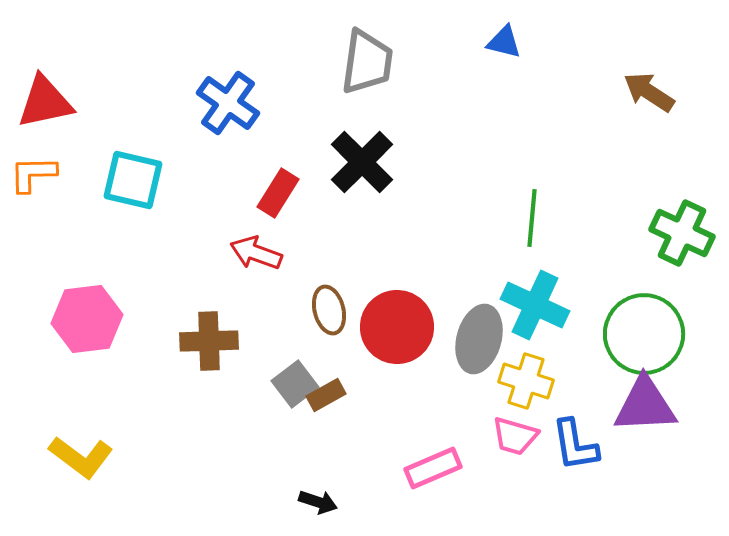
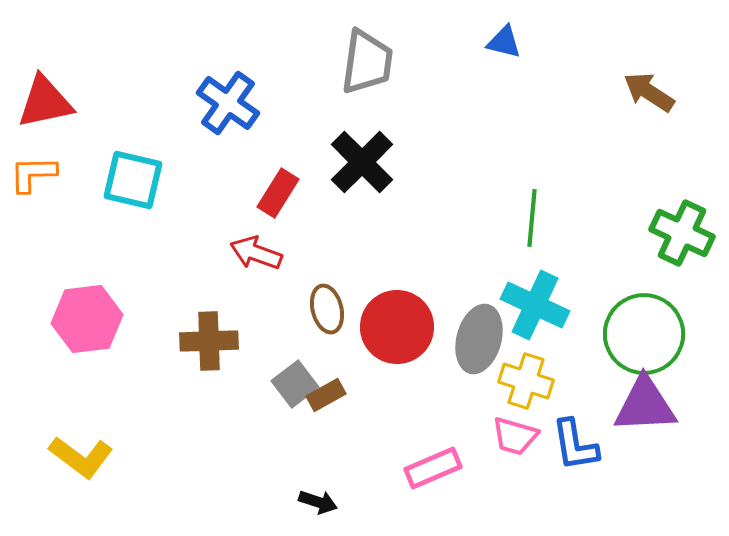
brown ellipse: moved 2 px left, 1 px up
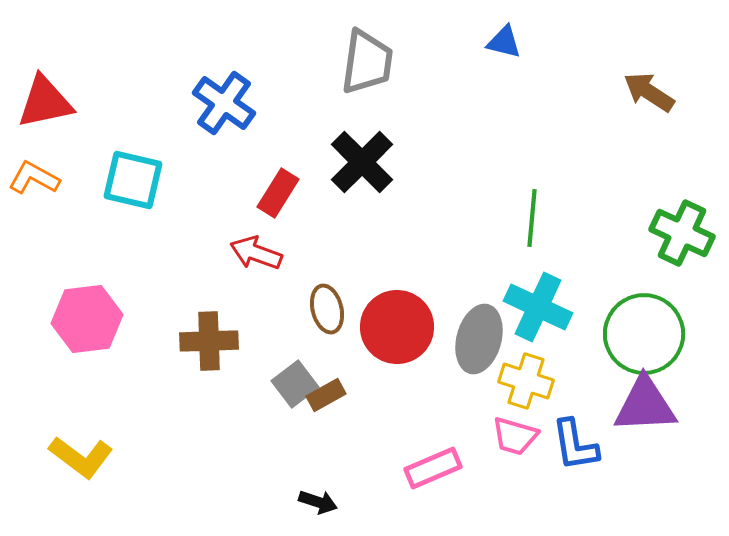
blue cross: moved 4 px left
orange L-shape: moved 1 px right, 4 px down; rotated 30 degrees clockwise
cyan cross: moved 3 px right, 2 px down
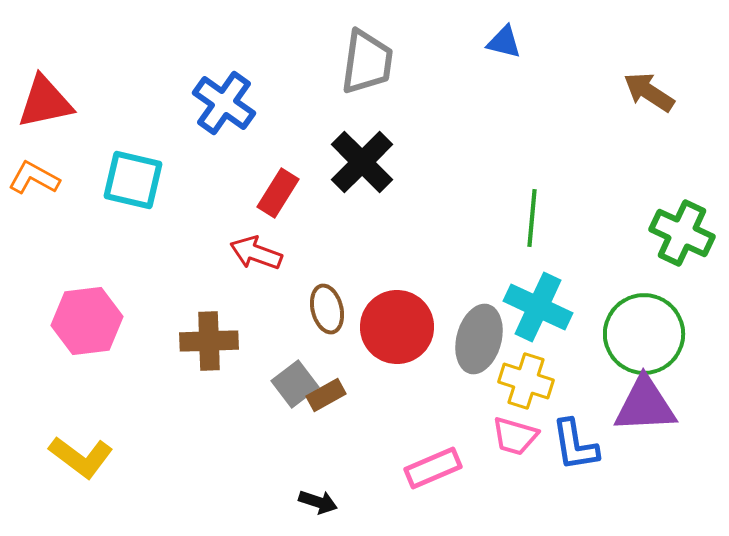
pink hexagon: moved 2 px down
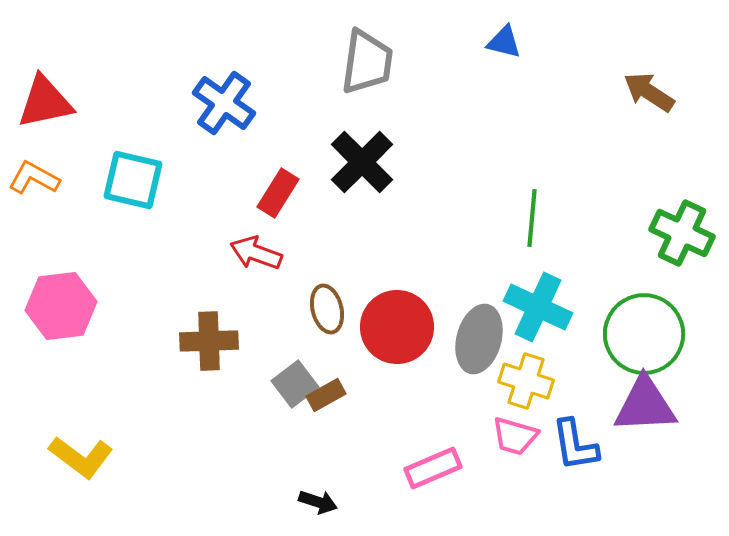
pink hexagon: moved 26 px left, 15 px up
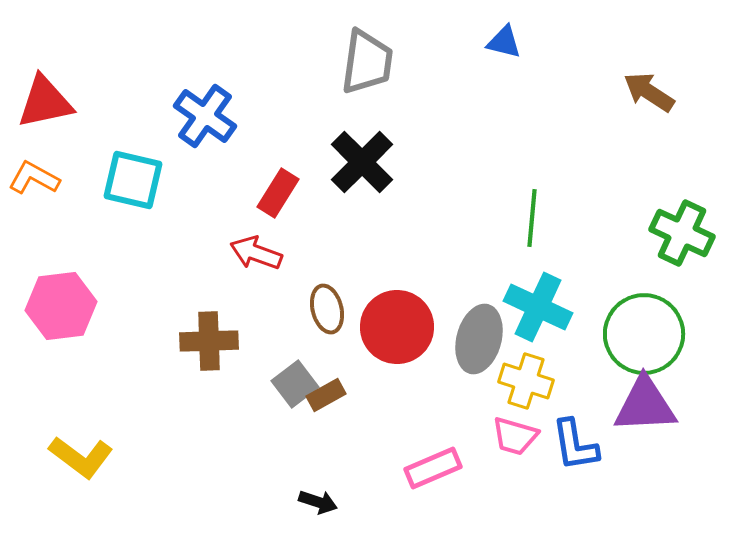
blue cross: moved 19 px left, 13 px down
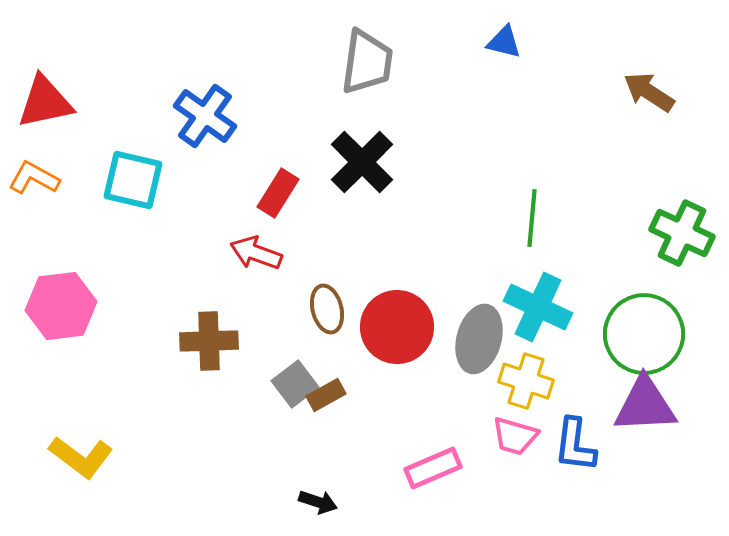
blue L-shape: rotated 16 degrees clockwise
